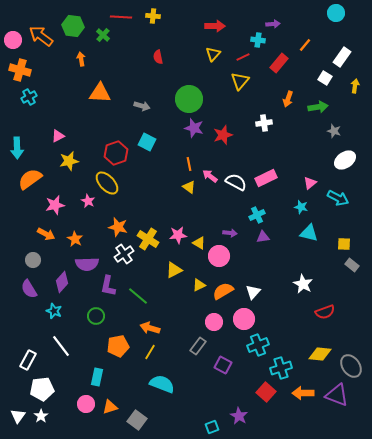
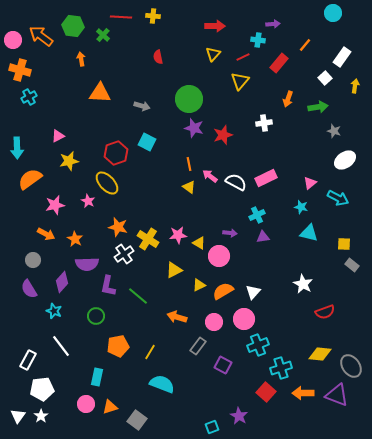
cyan circle at (336, 13): moved 3 px left
white square at (325, 78): rotated 16 degrees clockwise
orange arrow at (150, 328): moved 27 px right, 11 px up
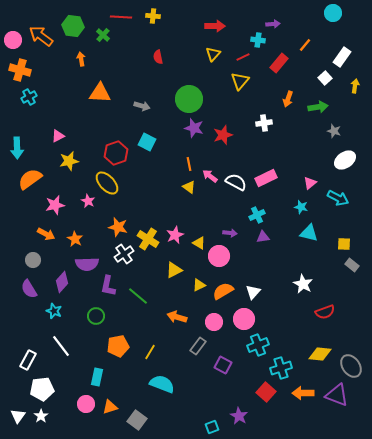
pink star at (178, 235): moved 3 px left; rotated 18 degrees counterclockwise
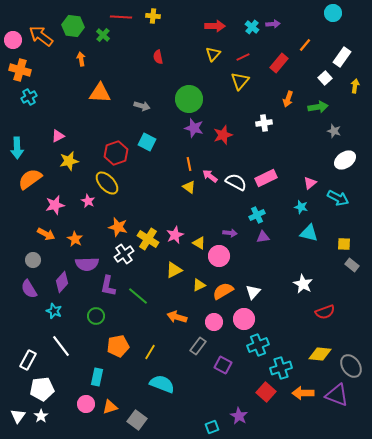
cyan cross at (258, 40): moved 6 px left, 13 px up; rotated 32 degrees clockwise
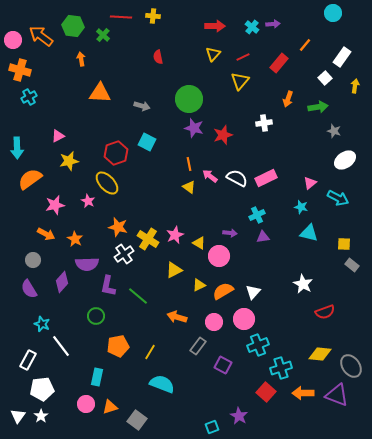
white semicircle at (236, 182): moved 1 px right, 4 px up
cyan star at (54, 311): moved 12 px left, 13 px down
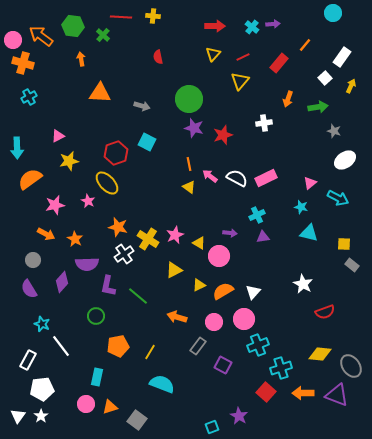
orange cross at (20, 70): moved 3 px right, 7 px up
yellow arrow at (355, 86): moved 4 px left; rotated 16 degrees clockwise
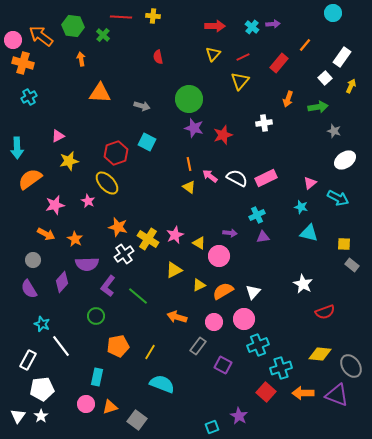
purple L-shape at (108, 286): rotated 25 degrees clockwise
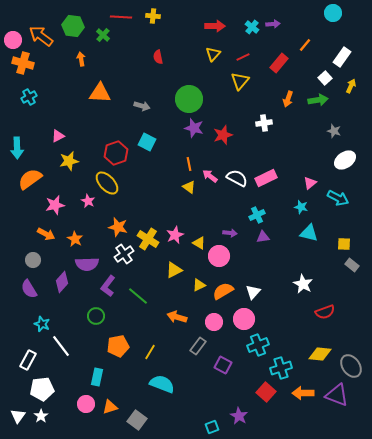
green arrow at (318, 107): moved 7 px up
